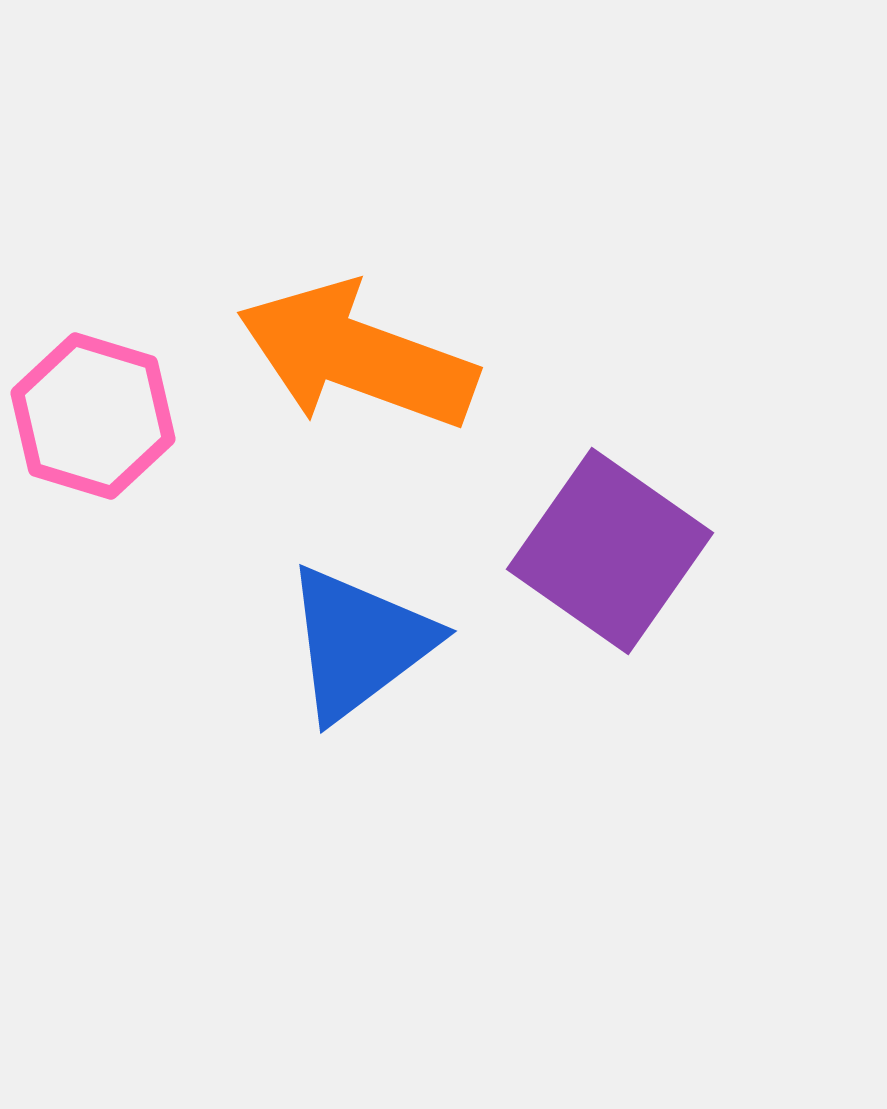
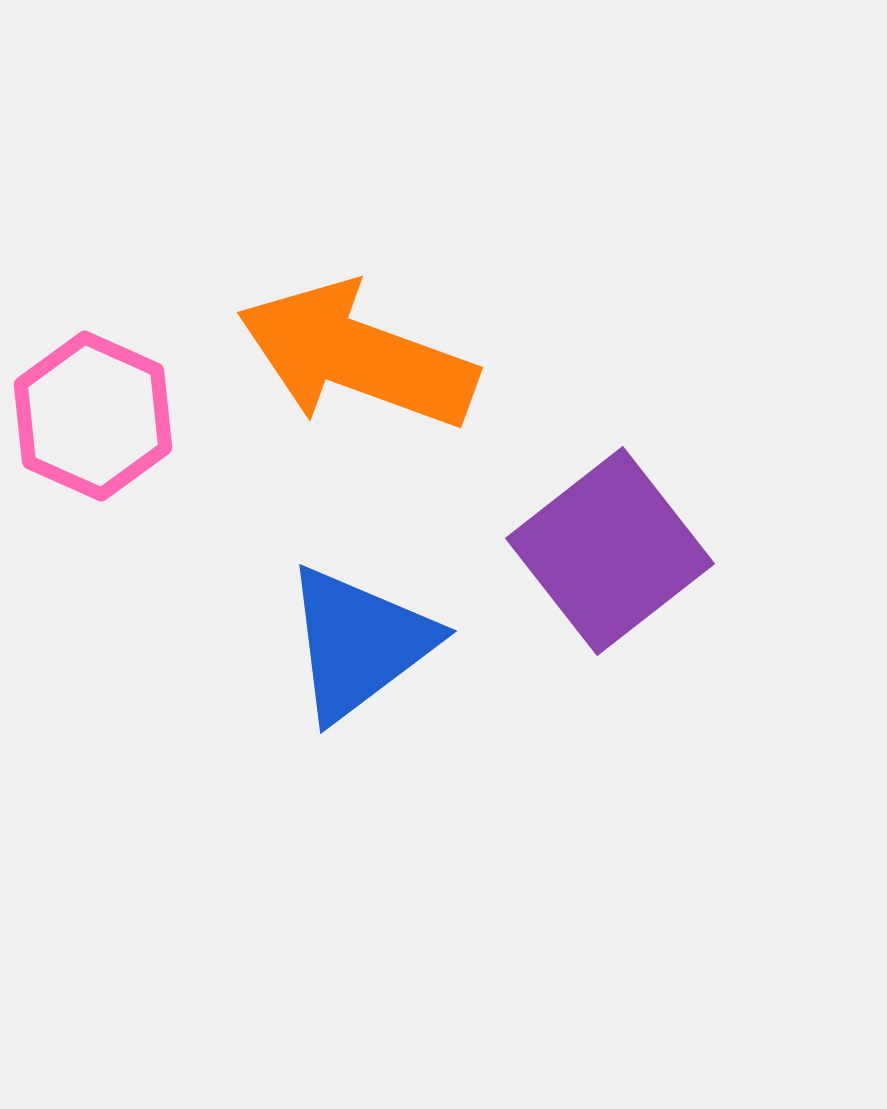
pink hexagon: rotated 7 degrees clockwise
purple square: rotated 17 degrees clockwise
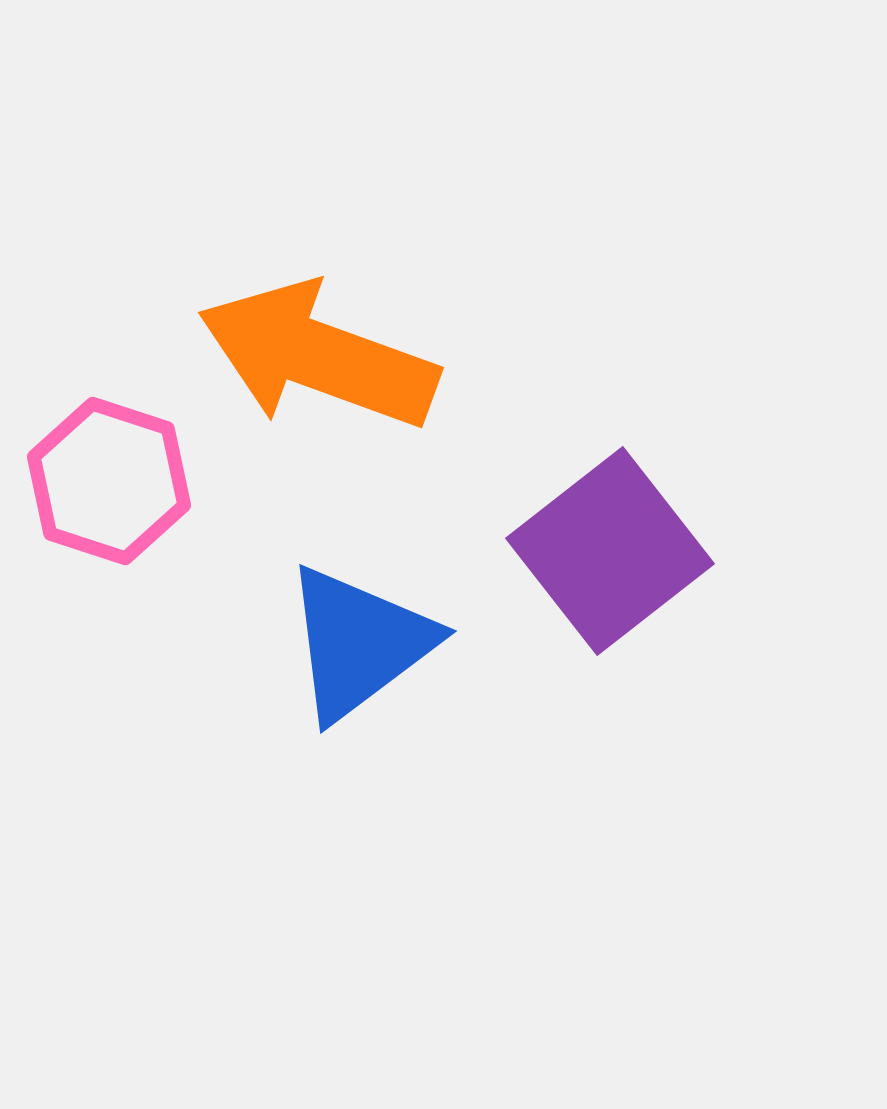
orange arrow: moved 39 px left
pink hexagon: moved 16 px right, 65 px down; rotated 6 degrees counterclockwise
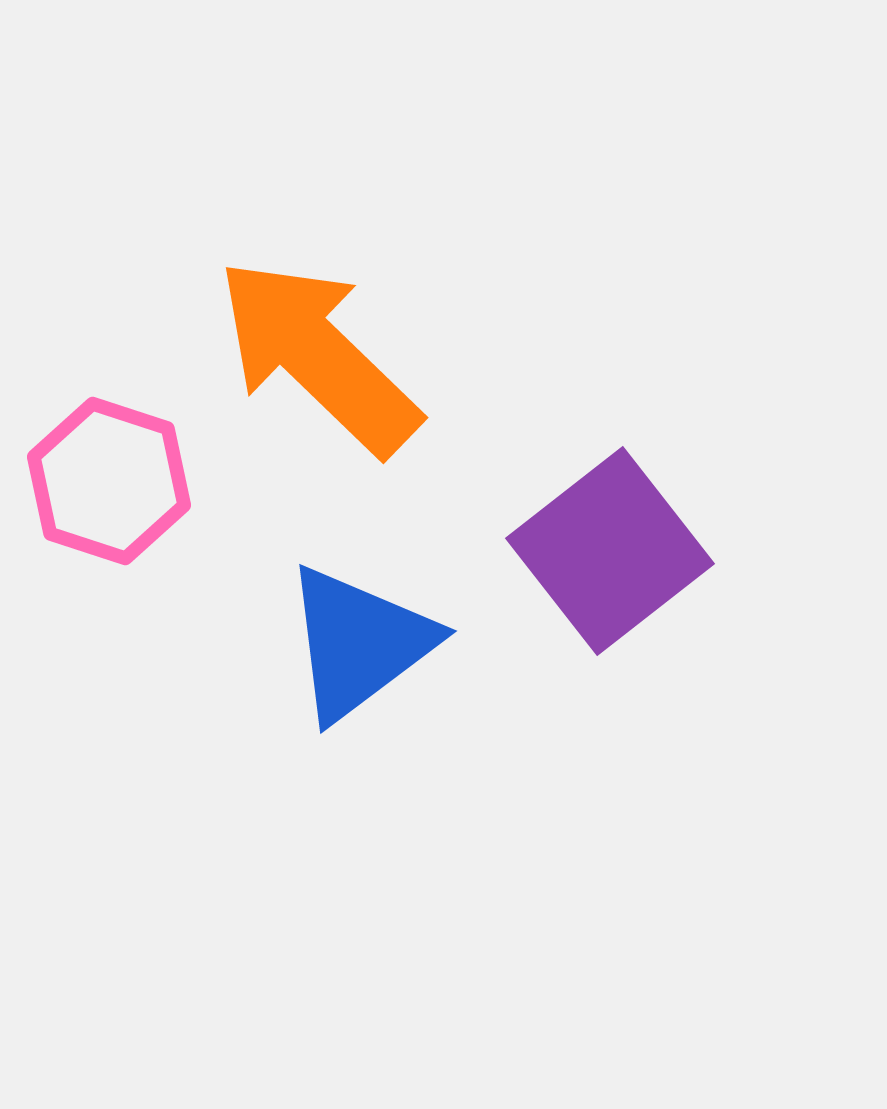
orange arrow: rotated 24 degrees clockwise
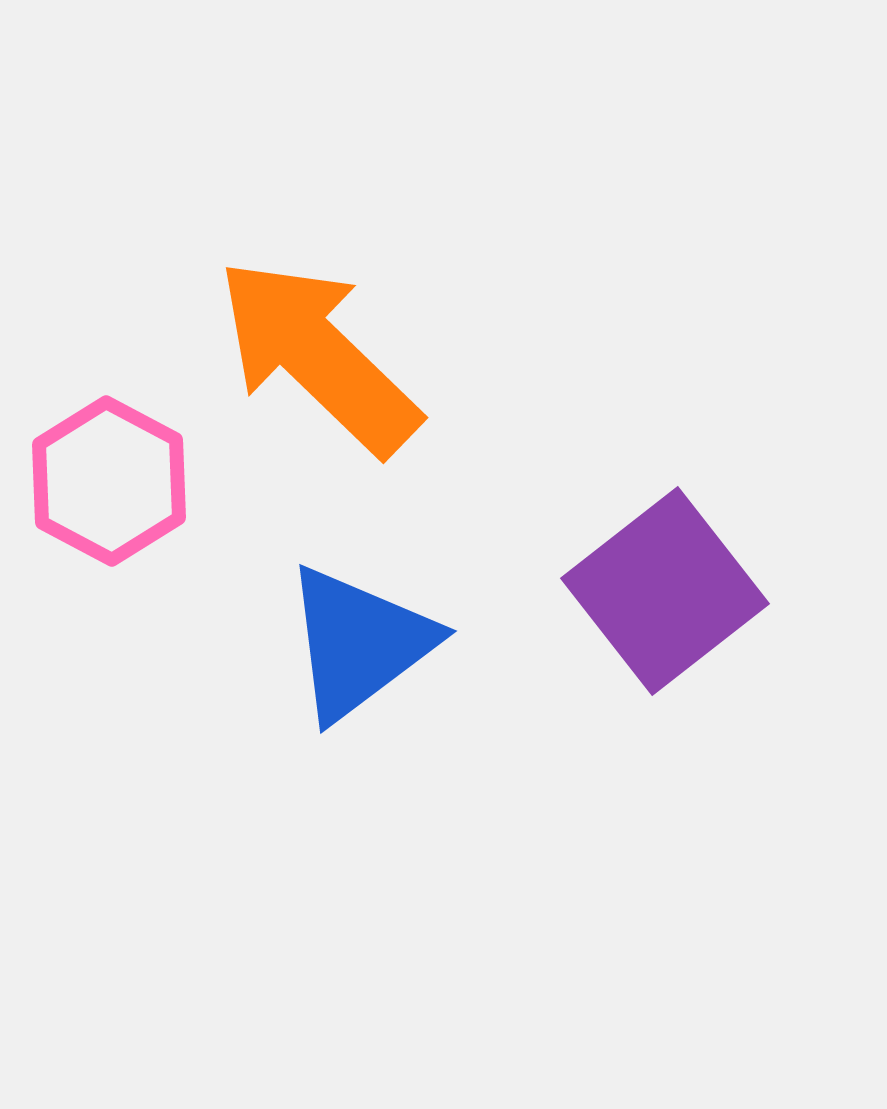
pink hexagon: rotated 10 degrees clockwise
purple square: moved 55 px right, 40 px down
